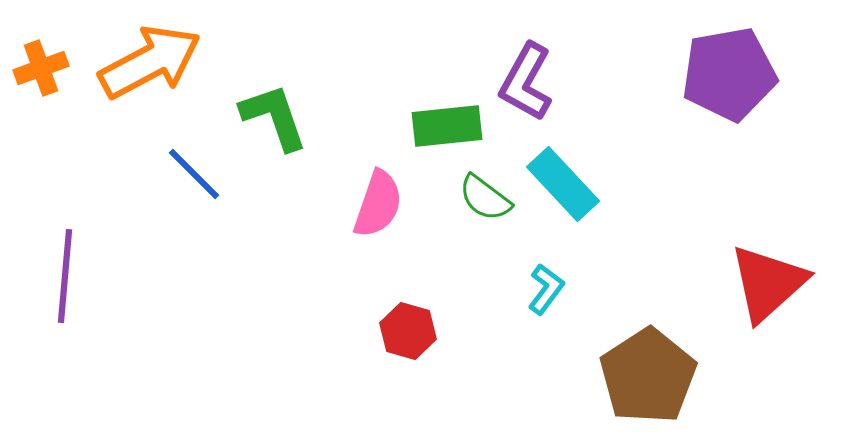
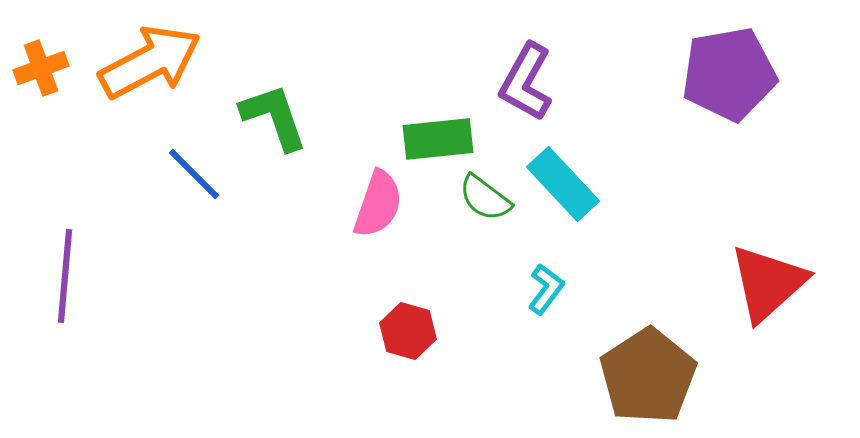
green rectangle: moved 9 px left, 13 px down
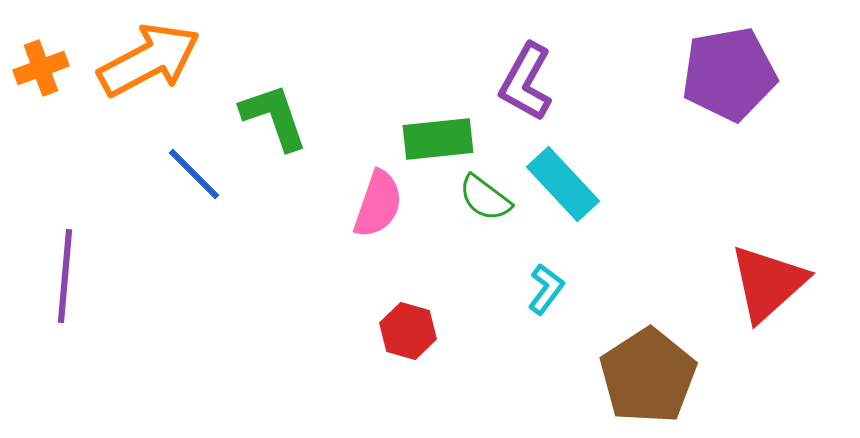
orange arrow: moved 1 px left, 2 px up
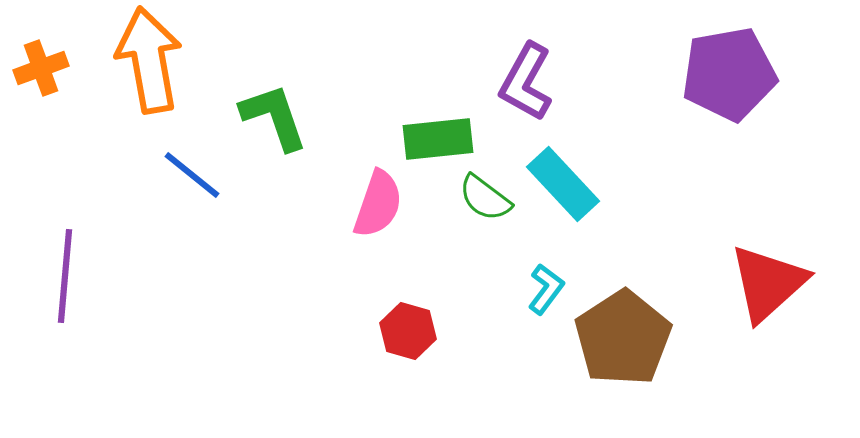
orange arrow: rotated 72 degrees counterclockwise
blue line: moved 2 px left, 1 px down; rotated 6 degrees counterclockwise
brown pentagon: moved 25 px left, 38 px up
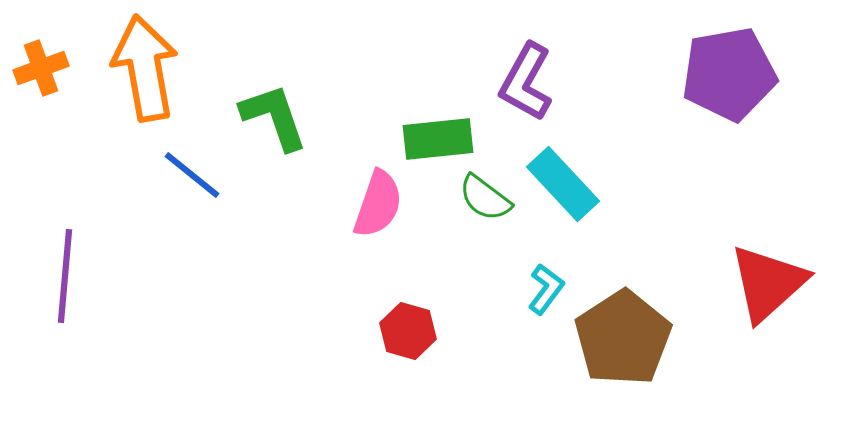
orange arrow: moved 4 px left, 8 px down
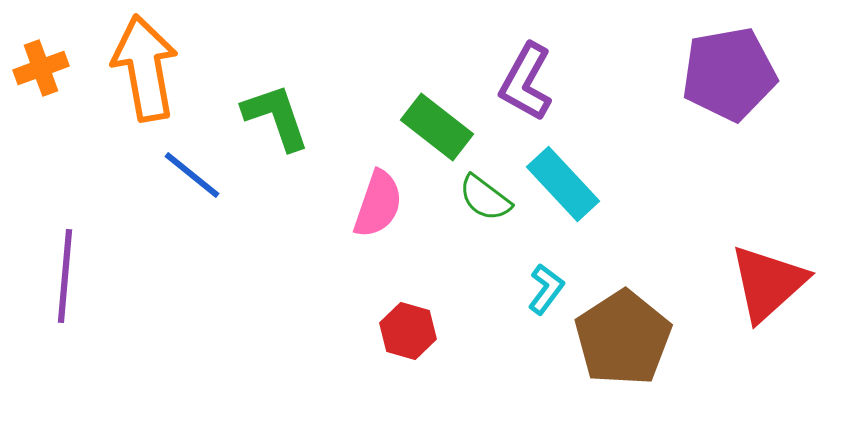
green L-shape: moved 2 px right
green rectangle: moved 1 px left, 12 px up; rotated 44 degrees clockwise
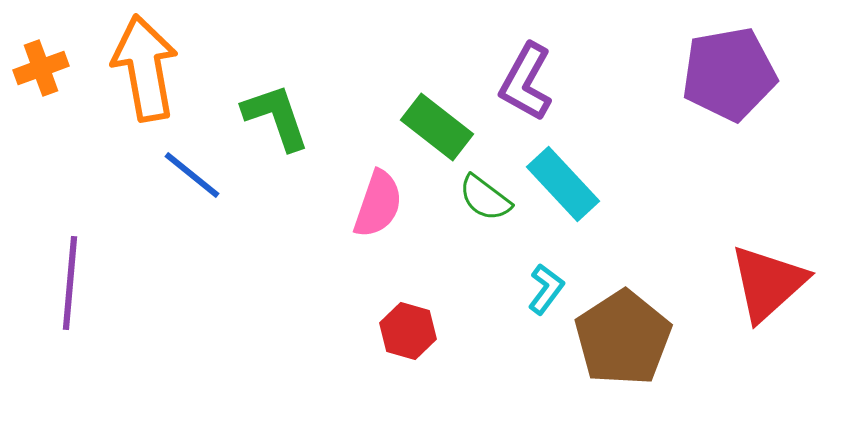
purple line: moved 5 px right, 7 px down
